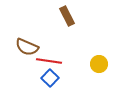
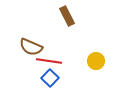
brown semicircle: moved 4 px right
yellow circle: moved 3 px left, 3 px up
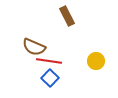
brown semicircle: moved 3 px right
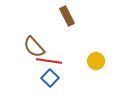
brown semicircle: rotated 25 degrees clockwise
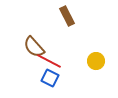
red line: rotated 20 degrees clockwise
blue square: rotated 18 degrees counterclockwise
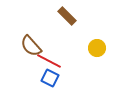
brown rectangle: rotated 18 degrees counterclockwise
brown semicircle: moved 3 px left, 1 px up
yellow circle: moved 1 px right, 13 px up
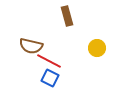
brown rectangle: rotated 30 degrees clockwise
brown semicircle: rotated 35 degrees counterclockwise
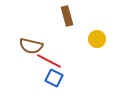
yellow circle: moved 9 px up
blue square: moved 4 px right
